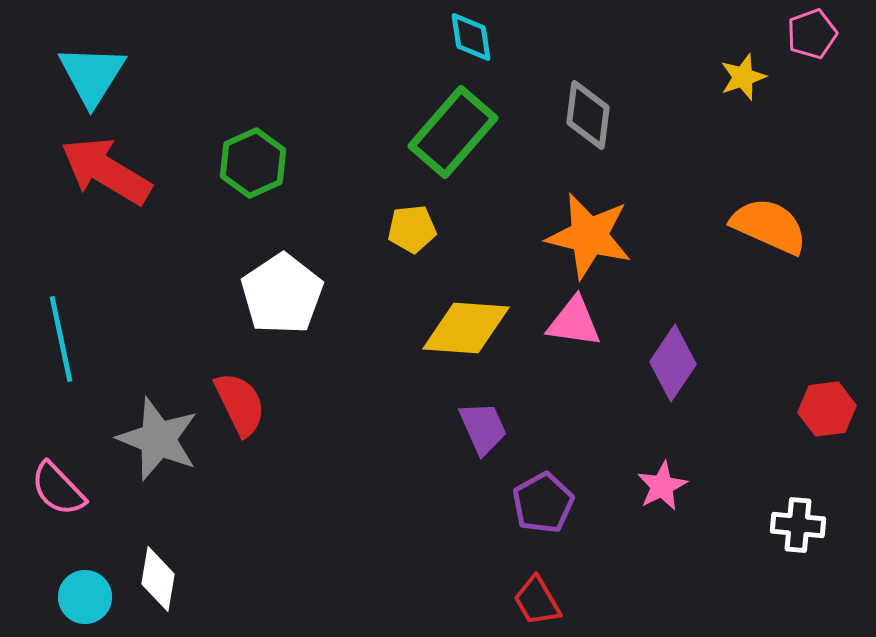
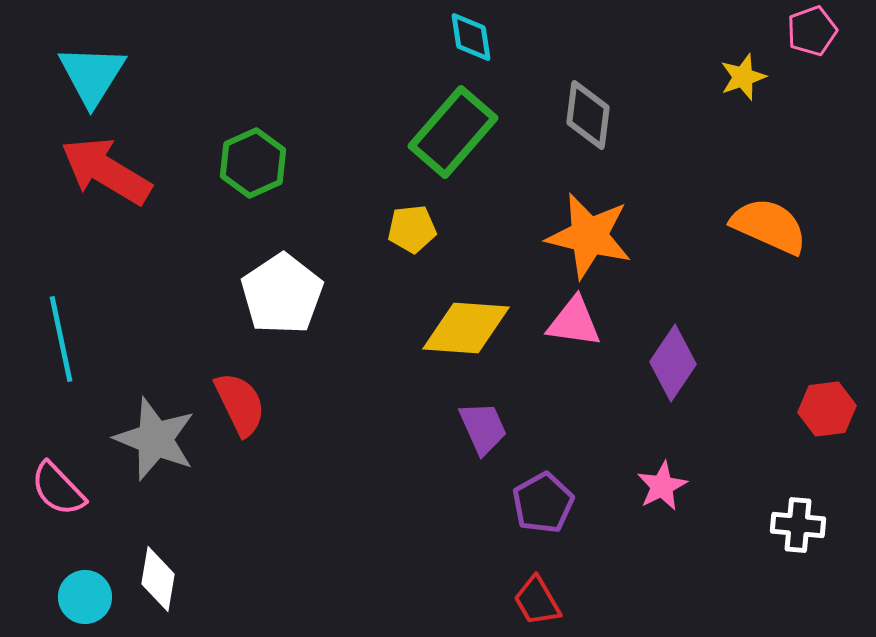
pink pentagon: moved 3 px up
gray star: moved 3 px left
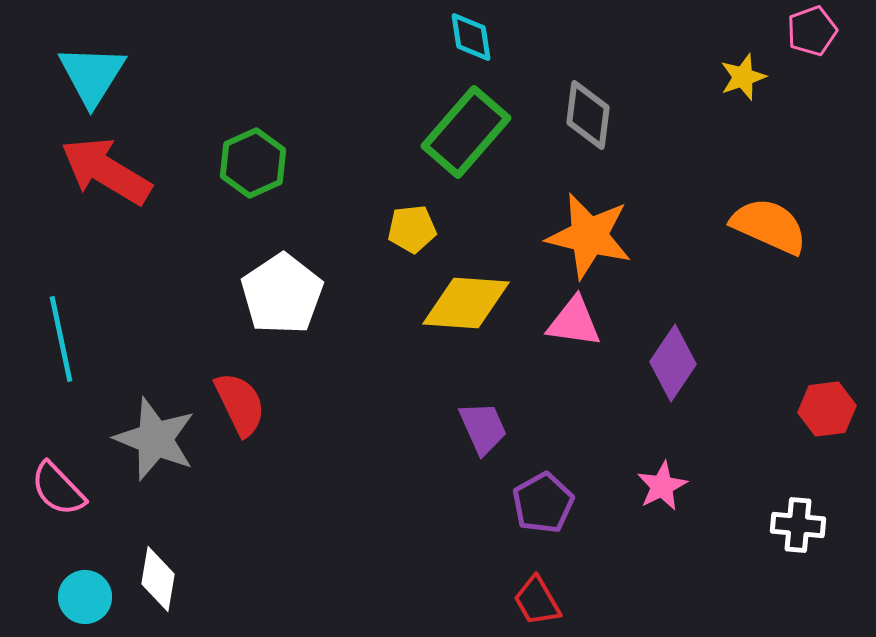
green rectangle: moved 13 px right
yellow diamond: moved 25 px up
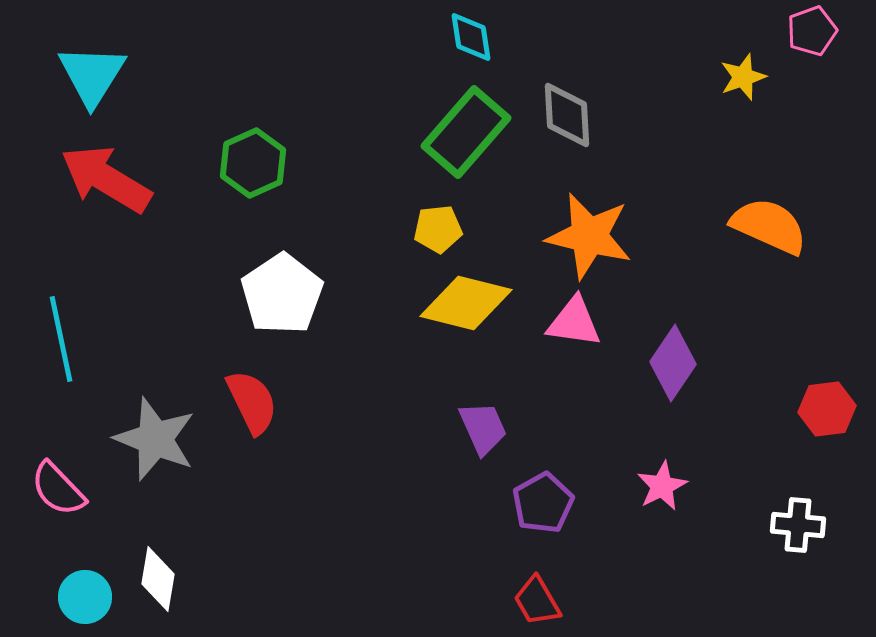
gray diamond: moved 21 px left; rotated 10 degrees counterclockwise
red arrow: moved 8 px down
yellow pentagon: moved 26 px right
yellow diamond: rotated 10 degrees clockwise
red semicircle: moved 12 px right, 2 px up
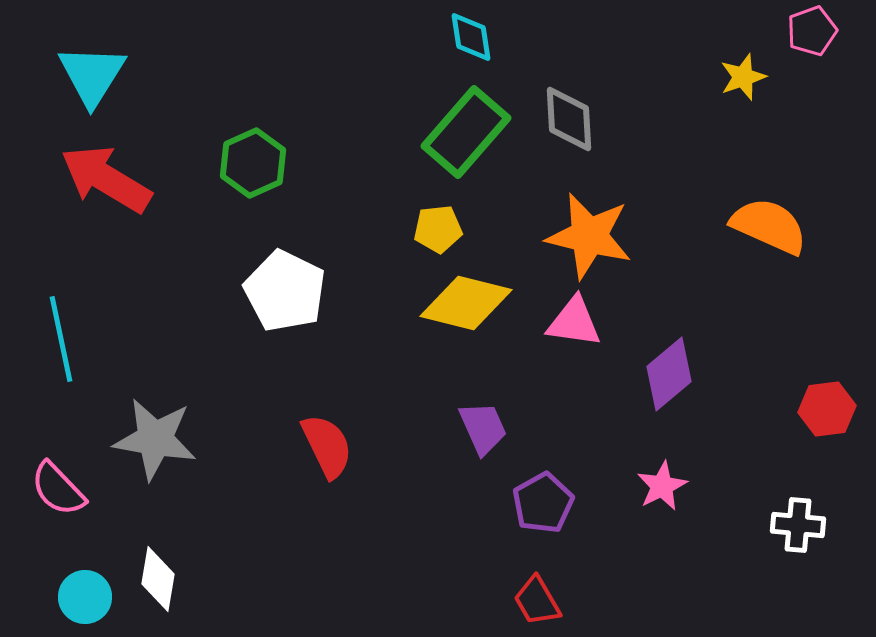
gray diamond: moved 2 px right, 4 px down
white pentagon: moved 3 px right, 3 px up; rotated 12 degrees counterclockwise
purple diamond: moved 4 px left, 11 px down; rotated 16 degrees clockwise
red semicircle: moved 75 px right, 44 px down
gray star: rotated 12 degrees counterclockwise
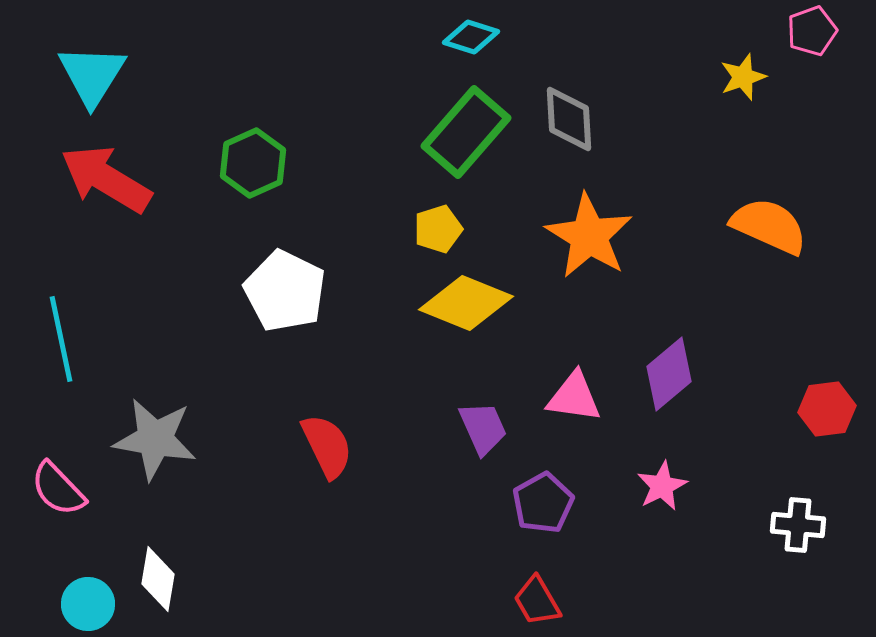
cyan diamond: rotated 64 degrees counterclockwise
yellow pentagon: rotated 12 degrees counterclockwise
orange star: rotated 18 degrees clockwise
yellow diamond: rotated 8 degrees clockwise
pink triangle: moved 75 px down
cyan circle: moved 3 px right, 7 px down
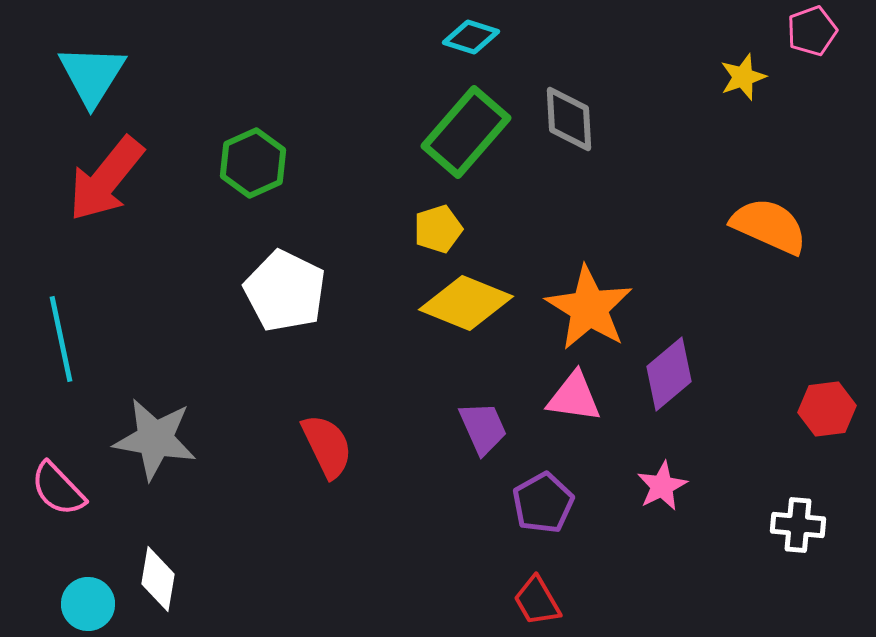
red arrow: rotated 82 degrees counterclockwise
orange star: moved 72 px down
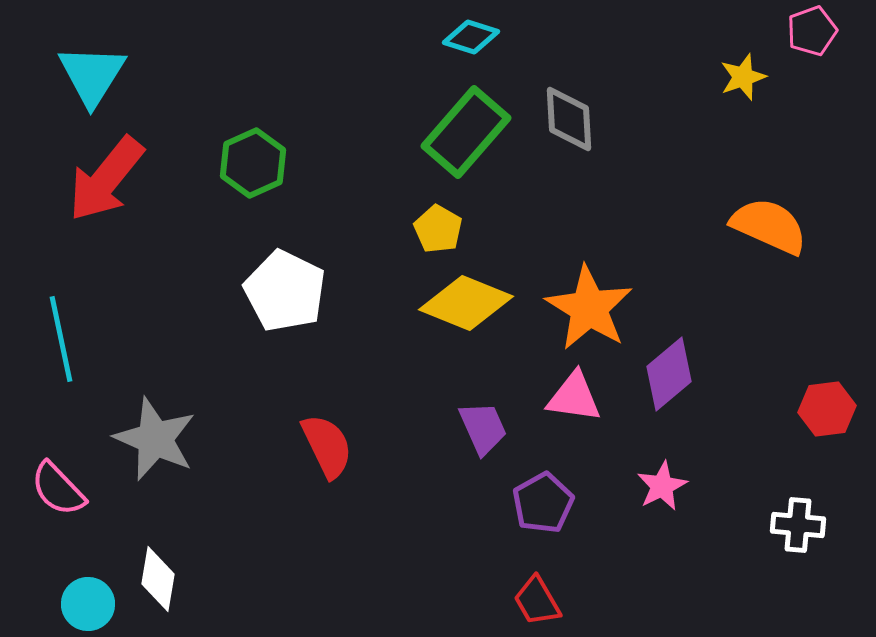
yellow pentagon: rotated 24 degrees counterclockwise
gray star: rotated 14 degrees clockwise
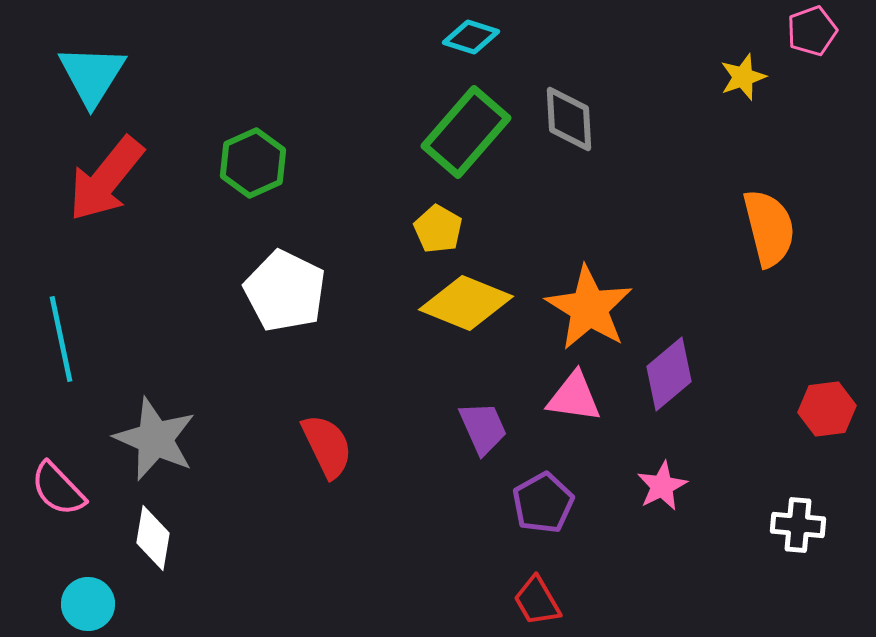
orange semicircle: moved 2 px down; rotated 52 degrees clockwise
white diamond: moved 5 px left, 41 px up
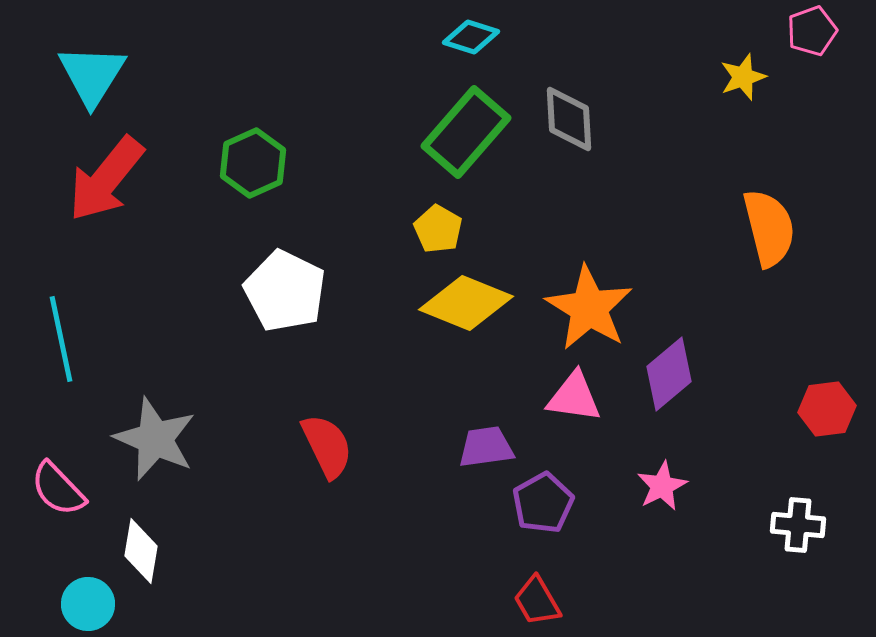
purple trapezoid: moved 3 px right, 19 px down; rotated 74 degrees counterclockwise
white diamond: moved 12 px left, 13 px down
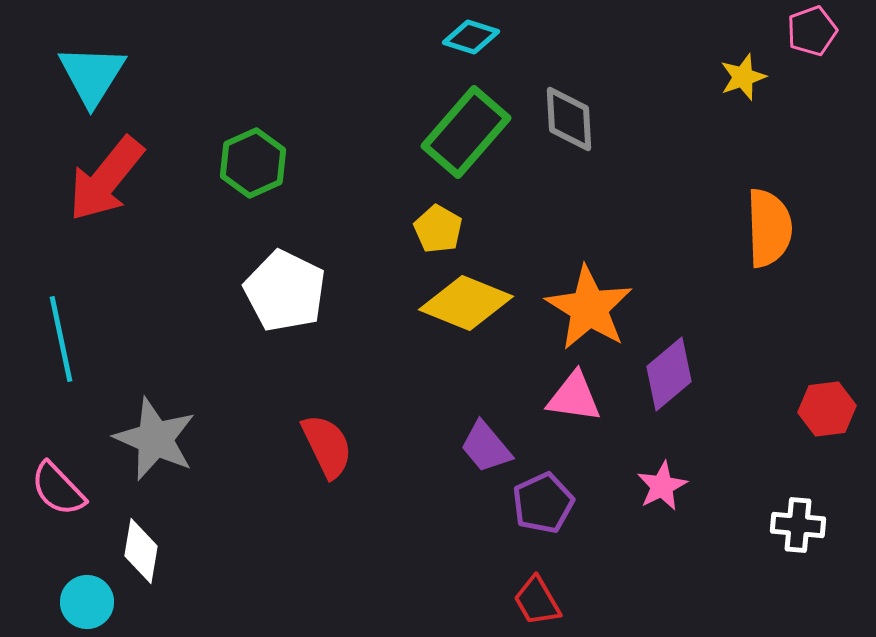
orange semicircle: rotated 12 degrees clockwise
purple trapezoid: rotated 122 degrees counterclockwise
purple pentagon: rotated 4 degrees clockwise
cyan circle: moved 1 px left, 2 px up
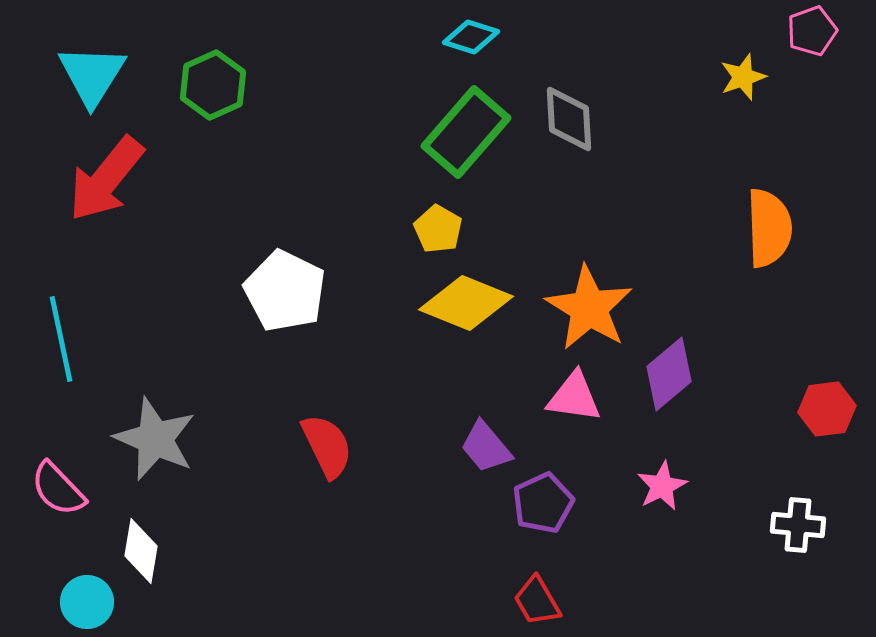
green hexagon: moved 40 px left, 78 px up
